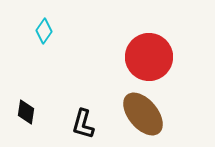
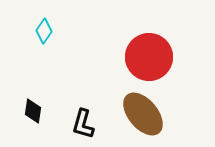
black diamond: moved 7 px right, 1 px up
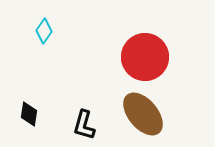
red circle: moved 4 px left
black diamond: moved 4 px left, 3 px down
black L-shape: moved 1 px right, 1 px down
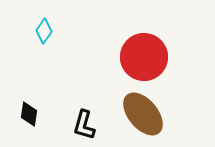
red circle: moved 1 px left
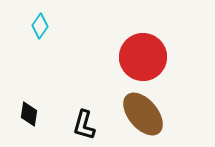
cyan diamond: moved 4 px left, 5 px up
red circle: moved 1 px left
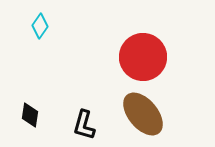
black diamond: moved 1 px right, 1 px down
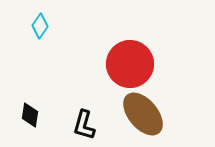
red circle: moved 13 px left, 7 px down
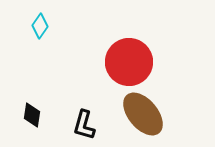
red circle: moved 1 px left, 2 px up
black diamond: moved 2 px right
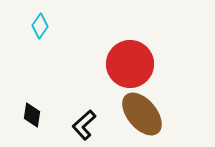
red circle: moved 1 px right, 2 px down
brown ellipse: moved 1 px left
black L-shape: rotated 32 degrees clockwise
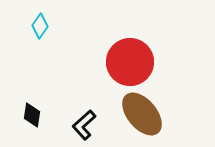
red circle: moved 2 px up
